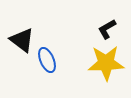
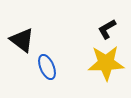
blue ellipse: moved 7 px down
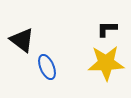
black L-shape: rotated 30 degrees clockwise
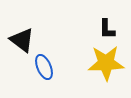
black L-shape: rotated 90 degrees counterclockwise
blue ellipse: moved 3 px left
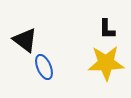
black triangle: moved 3 px right
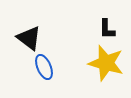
black triangle: moved 4 px right, 2 px up
yellow star: rotated 18 degrees clockwise
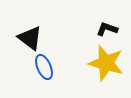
black L-shape: rotated 110 degrees clockwise
black triangle: moved 1 px right
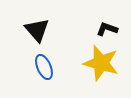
black triangle: moved 7 px right, 8 px up; rotated 12 degrees clockwise
yellow star: moved 5 px left
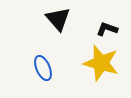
black triangle: moved 21 px right, 11 px up
blue ellipse: moved 1 px left, 1 px down
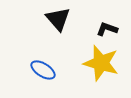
blue ellipse: moved 2 px down; rotated 35 degrees counterclockwise
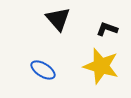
yellow star: moved 3 px down
